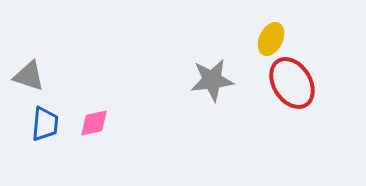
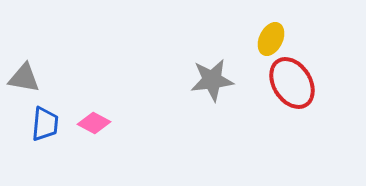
gray triangle: moved 5 px left, 2 px down; rotated 8 degrees counterclockwise
pink diamond: rotated 40 degrees clockwise
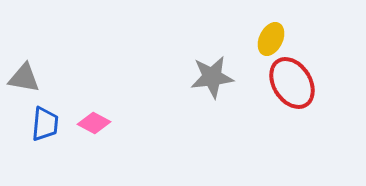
gray star: moved 3 px up
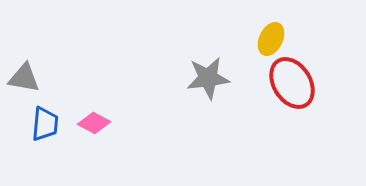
gray star: moved 4 px left, 1 px down
